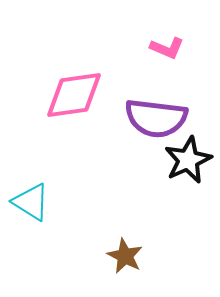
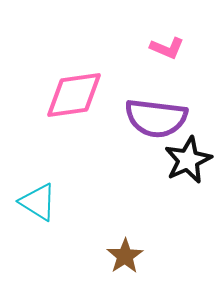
cyan triangle: moved 7 px right
brown star: rotated 12 degrees clockwise
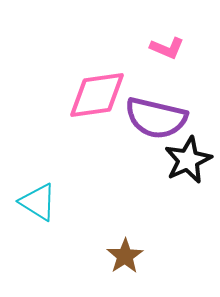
pink diamond: moved 23 px right
purple semicircle: rotated 6 degrees clockwise
